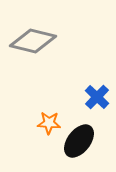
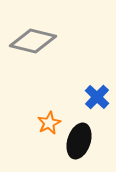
orange star: rotated 30 degrees counterclockwise
black ellipse: rotated 20 degrees counterclockwise
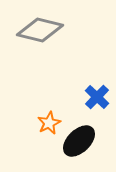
gray diamond: moved 7 px right, 11 px up
black ellipse: rotated 28 degrees clockwise
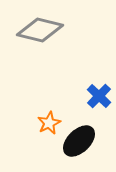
blue cross: moved 2 px right, 1 px up
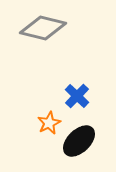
gray diamond: moved 3 px right, 2 px up
blue cross: moved 22 px left
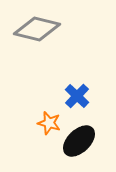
gray diamond: moved 6 px left, 1 px down
orange star: rotated 30 degrees counterclockwise
